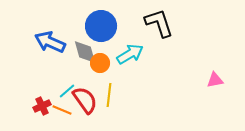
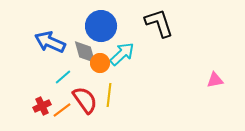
cyan arrow: moved 8 px left; rotated 12 degrees counterclockwise
cyan line: moved 4 px left, 14 px up
orange line: rotated 60 degrees counterclockwise
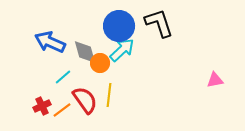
blue circle: moved 18 px right
cyan arrow: moved 4 px up
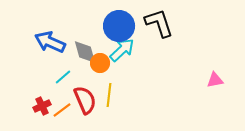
red semicircle: rotated 12 degrees clockwise
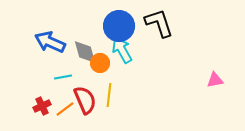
cyan arrow: rotated 76 degrees counterclockwise
cyan line: rotated 30 degrees clockwise
orange line: moved 3 px right, 1 px up
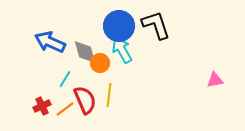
black L-shape: moved 3 px left, 2 px down
cyan line: moved 2 px right, 2 px down; rotated 48 degrees counterclockwise
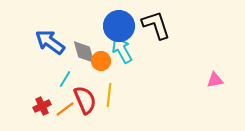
blue arrow: rotated 12 degrees clockwise
gray diamond: moved 1 px left
orange circle: moved 1 px right, 2 px up
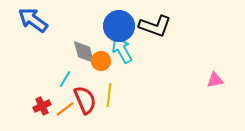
black L-shape: moved 1 px left, 1 px down; rotated 128 degrees clockwise
blue arrow: moved 17 px left, 22 px up
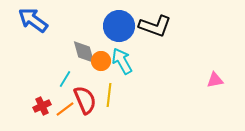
cyan arrow: moved 11 px down
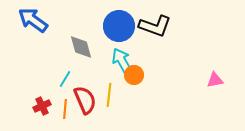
gray diamond: moved 3 px left, 5 px up
orange circle: moved 33 px right, 14 px down
orange line: rotated 48 degrees counterclockwise
